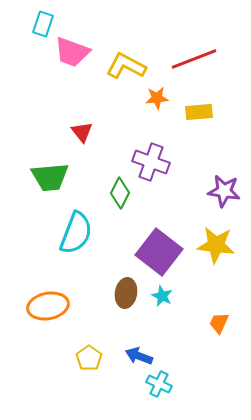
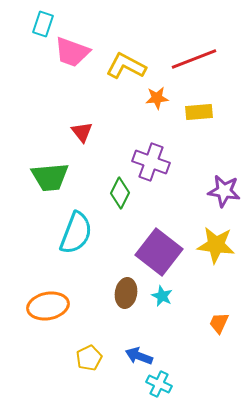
yellow pentagon: rotated 10 degrees clockwise
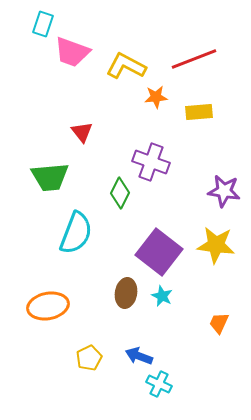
orange star: moved 1 px left, 1 px up
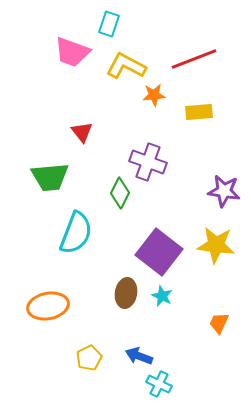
cyan rectangle: moved 66 px right
orange star: moved 2 px left, 2 px up
purple cross: moved 3 px left
